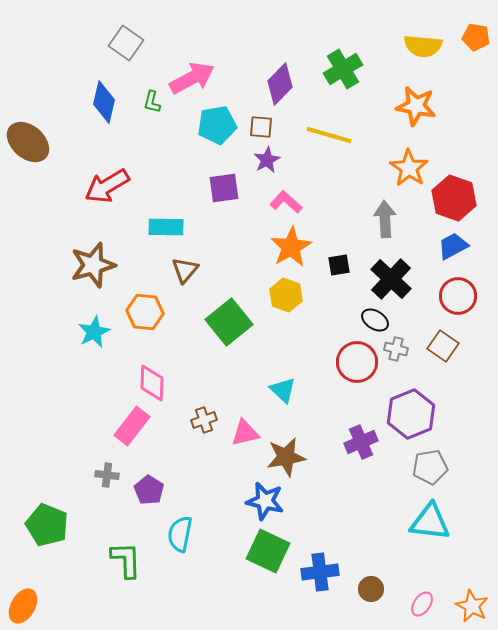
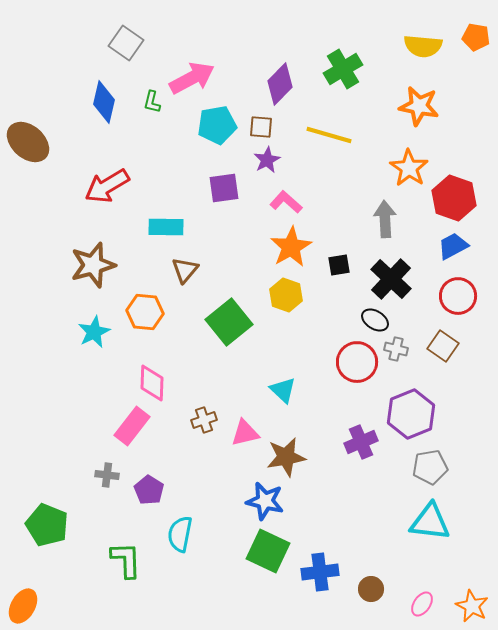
orange star at (416, 106): moved 3 px right
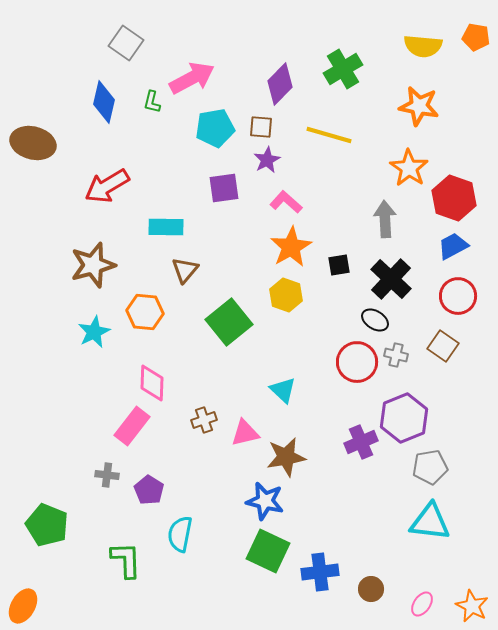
cyan pentagon at (217, 125): moved 2 px left, 3 px down
brown ellipse at (28, 142): moved 5 px right, 1 px down; rotated 27 degrees counterclockwise
gray cross at (396, 349): moved 6 px down
purple hexagon at (411, 414): moved 7 px left, 4 px down
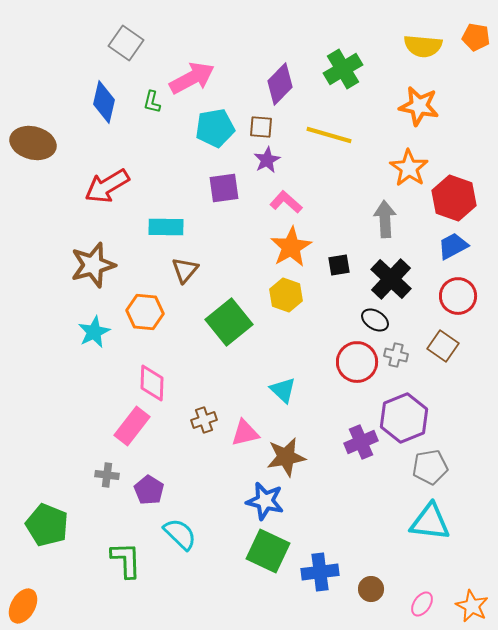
cyan semicircle at (180, 534): rotated 123 degrees clockwise
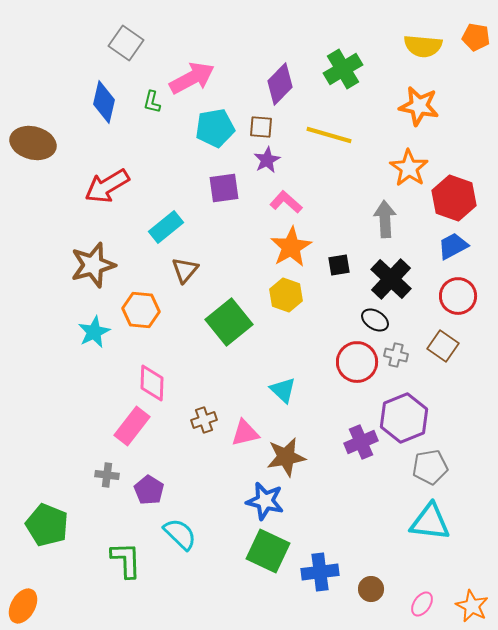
cyan rectangle at (166, 227): rotated 40 degrees counterclockwise
orange hexagon at (145, 312): moved 4 px left, 2 px up
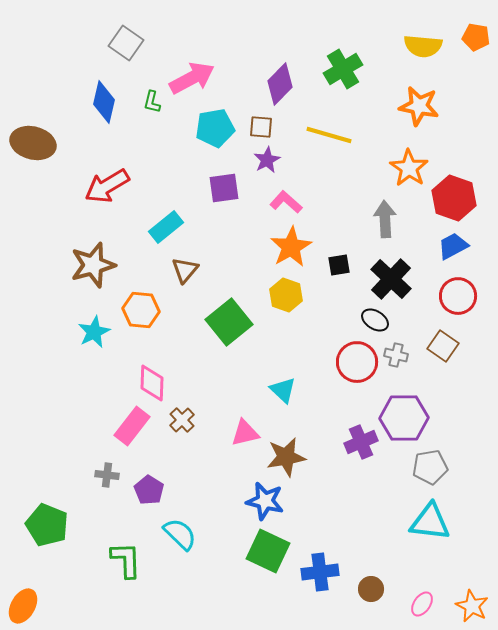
purple hexagon at (404, 418): rotated 21 degrees clockwise
brown cross at (204, 420): moved 22 px left; rotated 25 degrees counterclockwise
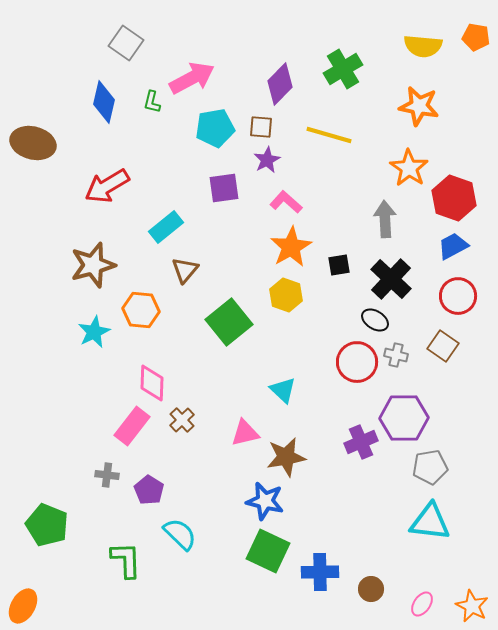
blue cross at (320, 572): rotated 6 degrees clockwise
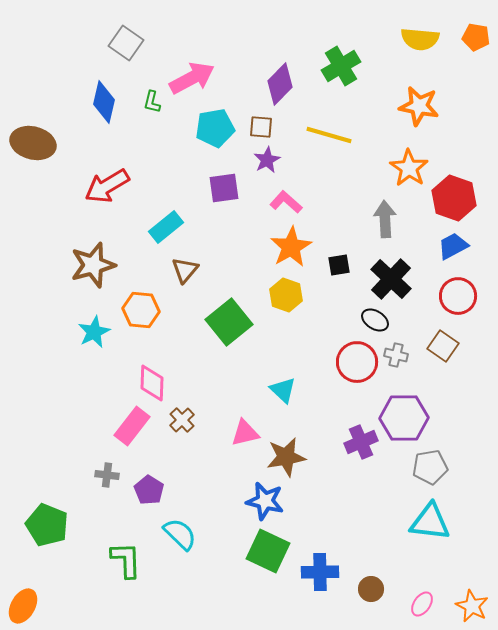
yellow semicircle at (423, 46): moved 3 px left, 7 px up
green cross at (343, 69): moved 2 px left, 3 px up
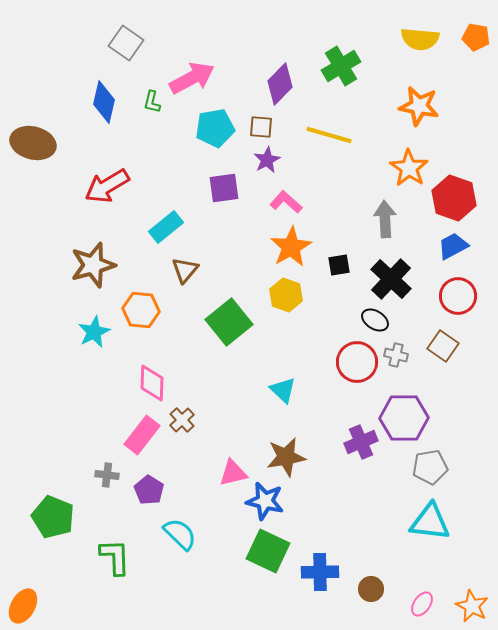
pink rectangle at (132, 426): moved 10 px right, 9 px down
pink triangle at (245, 433): moved 12 px left, 40 px down
green pentagon at (47, 525): moved 6 px right, 8 px up
green L-shape at (126, 560): moved 11 px left, 3 px up
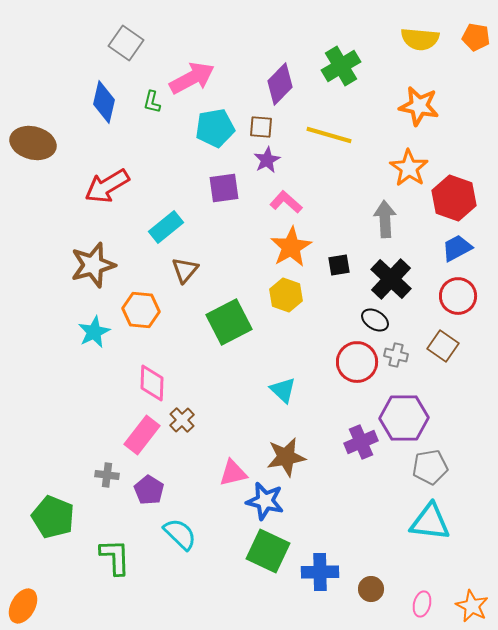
blue trapezoid at (453, 246): moved 4 px right, 2 px down
green square at (229, 322): rotated 12 degrees clockwise
pink ellipse at (422, 604): rotated 20 degrees counterclockwise
